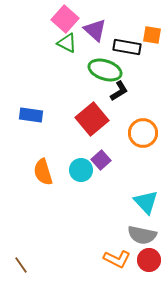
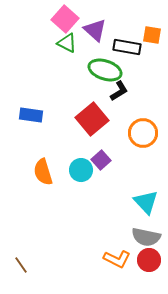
gray semicircle: moved 4 px right, 2 px down
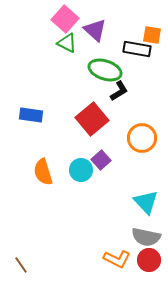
black rectangle: moved 10 px right, 2 px down
orange circle: moved 1 px left, 5 px down
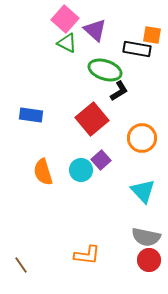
cyan triangle: moved 3 px left, 11 px up
orange L-shape: moved 30 px left, 4 px up; rotated 20 degrees counterclockwise
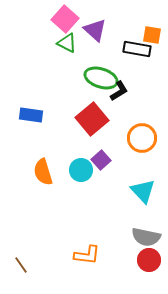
green ellipse: moved 4 px left, 8 px down
